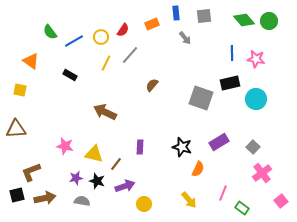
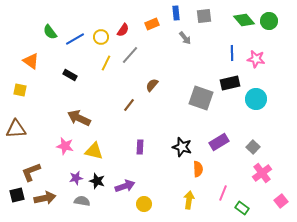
blue line at (74, 41): moved 1 px right, 2 px up
brown arrow at (105, 112): moved 26 px left, 6 px down
yellow triangle at (94, 154): moved 3 px up
brown line at (116, 164): moved 13 px right, 59 px up
orange semicircle at (198, 169): rotated 28 degrees counterclockwise
yellow arrow at (189, 200): rotated 132 degrees counterclockwise
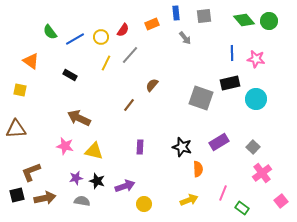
yellow arrow at (189, 200): rotated 60 degrees clockwise
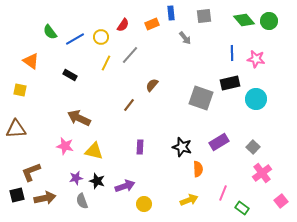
blue rectangle at (176, 13): moved 5 px left
red semicircle at (123, 30): moved 5 px up
gray semicircle at (82, 201): rotated 119 degrees counterclockwise
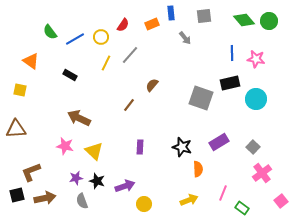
yellow triangle at (94, 151): rotated 30 degrees clockwise
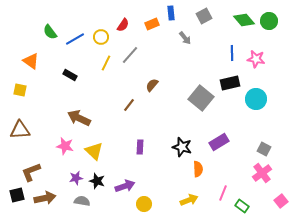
gray square at (204, 16): rotated 21 degrees counterclockwise
gray square at (201, 98): rotated 20 degrees clockwise
brown triangle at (16, 129): moved 4 px right, 1 px down
gray square at (253, 147): moved 11 px right, 2 px down; rotated 16 degrees counterclockwise
gray semicircle at (82, 201): rotated 119 degrees clockwise
green rectangle at (242, 208): moved 2 px up
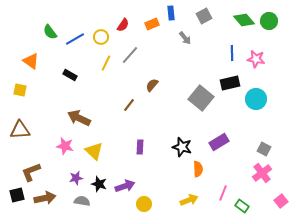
black star at (97, 181): moved 2 px right, 3 px down
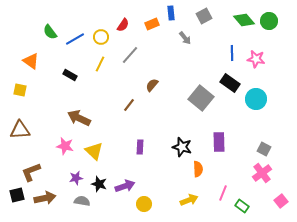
yellow line at (106, 63): moved 6 px left, 1 px down
black rectangle at (230, 83): rotated 48 degrees clockwise
purple rectangle at (219, 142): rotated 60 degrees counterclockwise
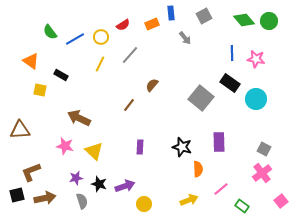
red semicircle at (123, 25): rotated 24 degrees clockwise
black rectangle at (70, 75): moved 9 px left
yellow square at (20, 90): moved 20 px right
pink line at (223, 193): moved 2 px left, 4 px up; rotated 28 degrees clockwise
gray semicircle at (82, 201): rotated 63 degrees clockwise
